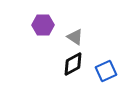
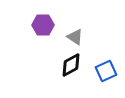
black diamond: moved 2 px left, 1 px down
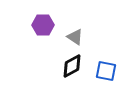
black diamond: moved 1 px right, 1 px down
blue square: rotated 35 degrees clockwise
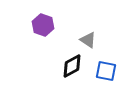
purple hexagon: rotated 20 degrees clockwise
gray triangle: moved 13 px right, 3 px down
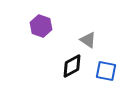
purple hexagon: moved 2 px left, 1 px down
